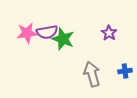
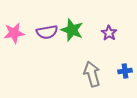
pink star: moved 13 px left
green star: moved 9 px right, 9 px up
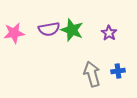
purple semicircle: moved 2 px right, 3 px up
blue cross: moved 7 px left
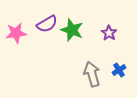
purple semicircle: moved 2 px left, 5 px up; rotated 20 degrees counterclockwise
pink star: moved 2 px right
blue cross: moved 1 px right, 1 px up; rotated 24 degrees counterclockwise
